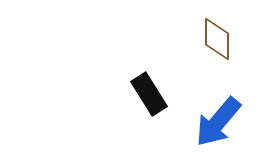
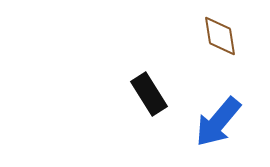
brown diamond: moved 3 px right, 3 px up; rotated 9 degrees counterclockwise
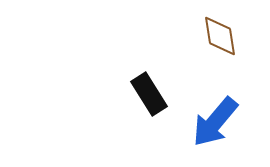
blue arrow: moved 3 px left
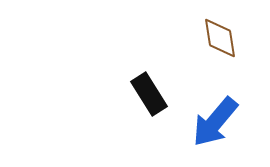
brown diamond: moved 2 px down
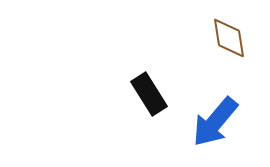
brown diamond: moved 9 px right
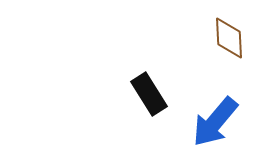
brown diamond: rotated 6 degrees clockwise
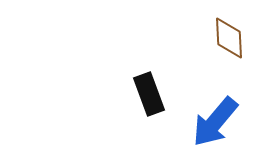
black rectangle: rotated 12 degrees clockwise
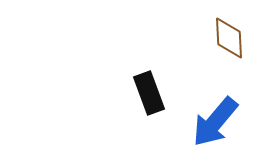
black rectangle: moved 1 px up
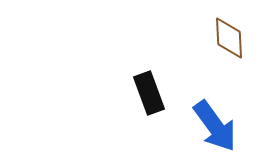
blue arrow: moved 4 px down; rotated 76 degrees counterclockwise
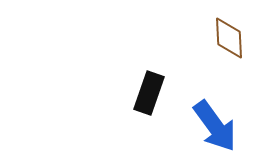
black rectangle: rotated 39 degrees clockwise
